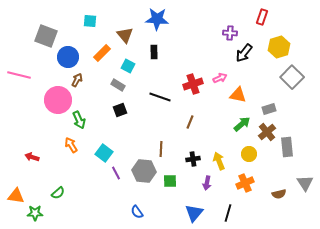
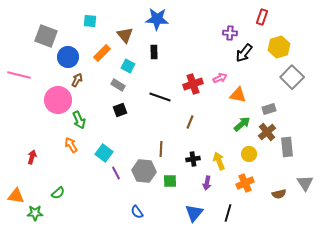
red arrow at (32, 157): rotated 88 degrees clockwise
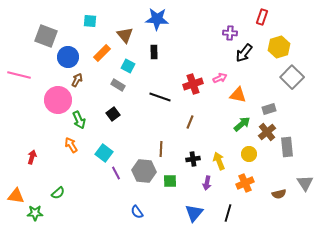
black square at (120, 110): moved 7 px left, 4 px down; rotated 16 degrees counterclockwise
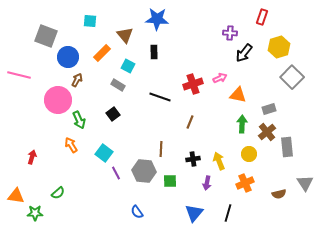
green arrow at (242, 124): rotated 48 degrees counterclockwise
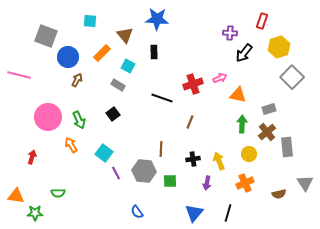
red rectangle at (262, 17): moved 4 px down
black line at (160, 97): moved 2 px right, 1 px down
pink circle at (58, 100): moved 10 px left, 17 px down
green semicircle at (58, 193): rotated 40 degrees clockwise
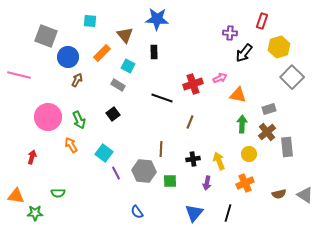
gray triangle at (305, 183): moved 12 px down; rotated 24 degrees counterclockwise
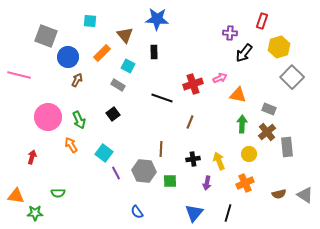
gray rectangle at (269, 109): rotated 40 degrees clockwise
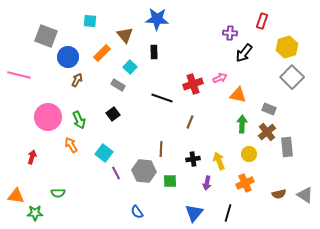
yellow hexagon at (279, 47): moved 8 px right
cyan square at (128, 66): moved 2 px right, 1 px down; rotated 16 degrees clockwise
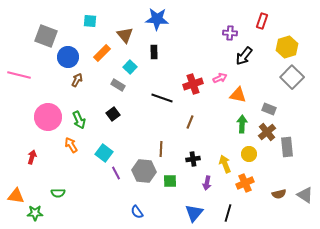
black arrow at (244, 53): moved 3 px down
yellow arrow at (219, 161): moved 6 px right, 3 px down
